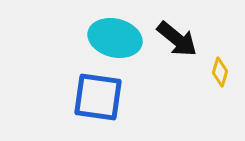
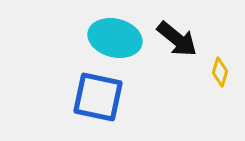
blue square: rotated 4 degrees clockwise
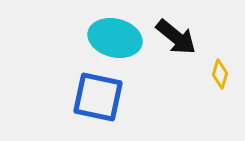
black arrow: moved 1 px left, 2 px up
yellow diamond: moved 2 px down
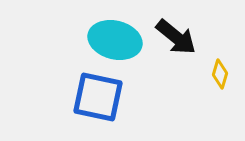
cyan ellipse: moved 2 px down
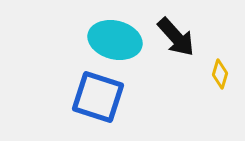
black arrow: rotated 9 degrees clockwise
blue square: rotated 6 degrees clockwise
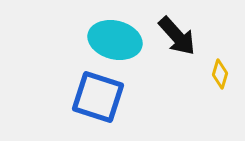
black arrow: moved 1 px right, 1 px up
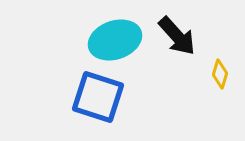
cyan ellipse: rotated 33 degrees counterclockwise
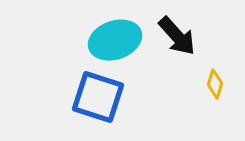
yellow diamond: moved 5 px left, 10 px down
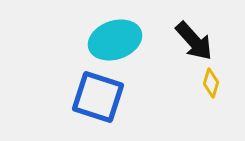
black arrow: moved 17 px right, 5 px down
yellow diamond: moved 4 px left, 1 px up
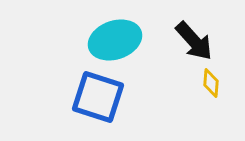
yellow diamond: rotated 12 degrees counterclockwise
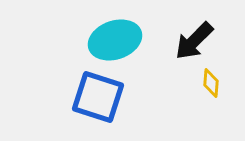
black arrow: rotated 87 degrees clockwise
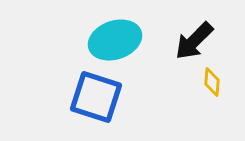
yellow diamond: moved 1 px right, 1 px up
blue square: moved 2 px left
